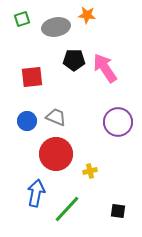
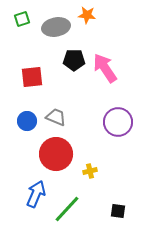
blue arrow: moved 1 px down; rotated 12 degrees clockwise
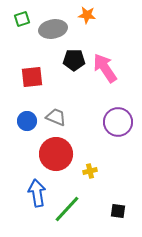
gray ellipse: moved 3 px left, 2 px down
blue arrow: moved 1 px right, 1 px up; rotated 32 degrees counterclockwise
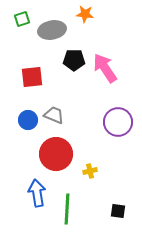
orange star: moved 2 px left, 1 px up
gray ellipse: moved 1 px left, 1 px down
gray trapezoid: moved 2 px left, 2 px up
blue circle: moved 1 px right, 1 px up
green line: rotated 40 degrees counterclockwise
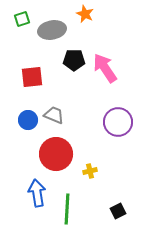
orange star: rotated 18 degrees clockwise
black square: rotated 35 degrees counterclockwise
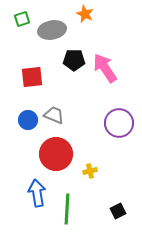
purple circle: moved 1 px right, 1 px down
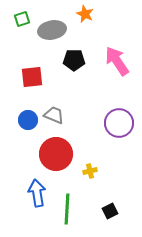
pink arrow: moved 12 px right, 7 px up
black square: moved 8 px left
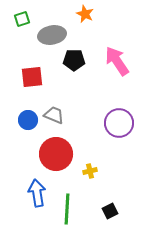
gray ellipse: moved 5 px down
